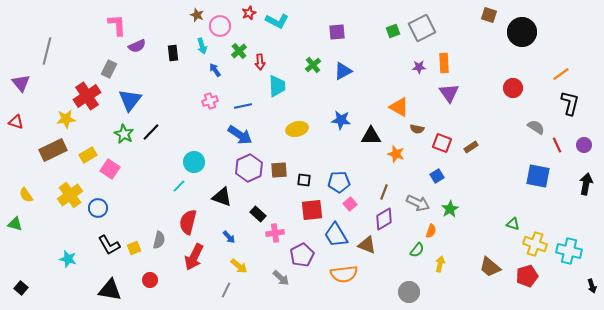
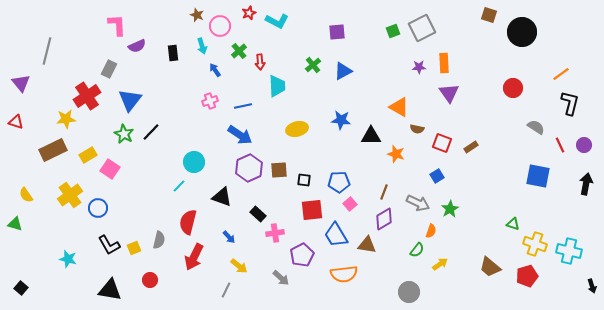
red line at (557, 145): moved 3 px right
brown triangle at (367, 245): rotated 12 degrees counterclockwise
yellow arrow at (440, 264): rotated 42 degrees clockwise
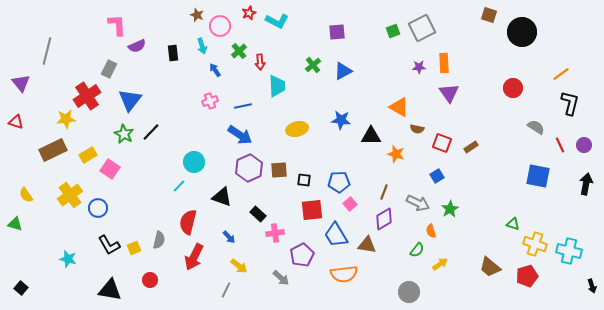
orange semicircle at (431, 231): rotated 144 degrees clockwise
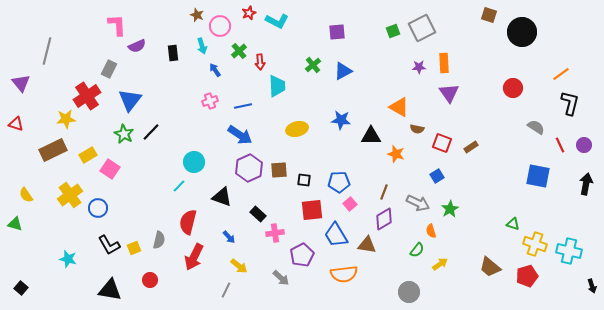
red triangle at (16, 122): moved 2 px down
